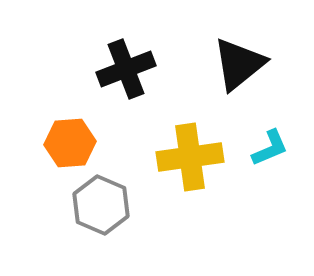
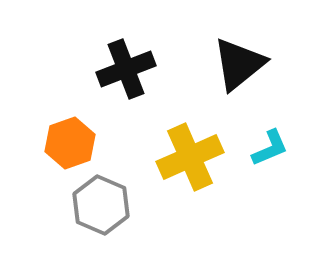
orange hexagon: rotated 15 degrees counterclockwise
yellow cross: rotated 16 degrees counterclockwise
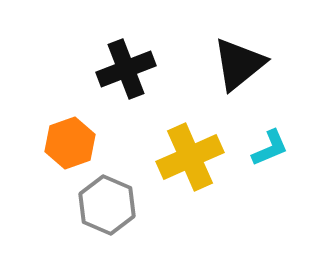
gray hexagon: moved 6 px right
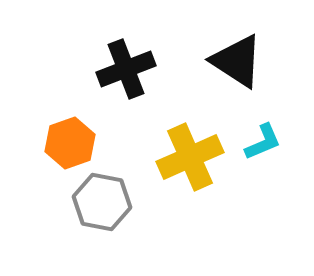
black triangle: moved 2 px left, 3 px up; rotated 48 degrees counterclockwise
cyan L-shape: moved 7 px left, 6 px up
gray hexagon: moved 5 px left, 3 px up; rotated 12 degrees counterclockwise
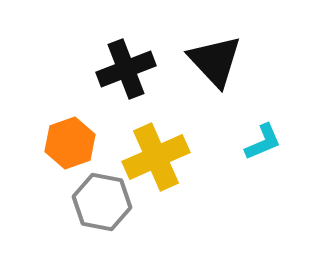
black triangle: moved 22 px left; rotated 14 degrees clockwise
yellow cross: moved 34 px left
